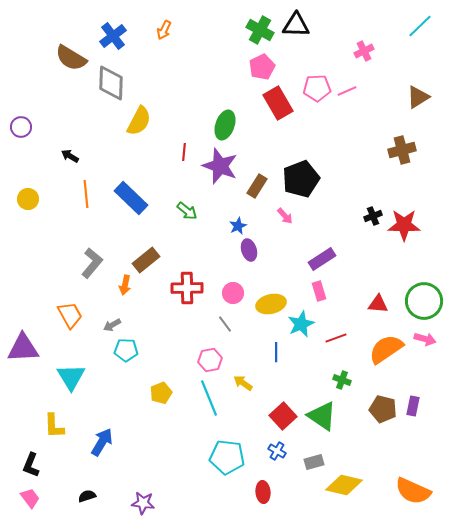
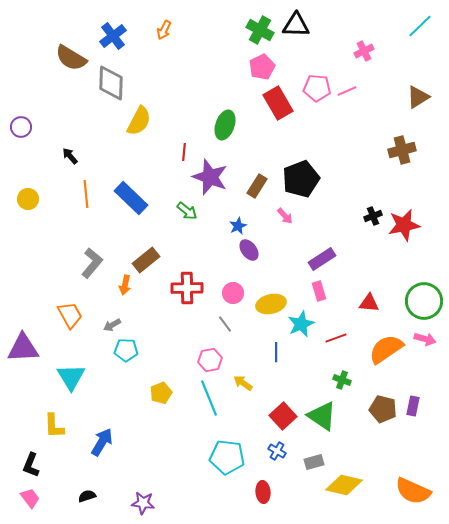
pink pentagon at (317, 88): rotated 8 degrees clockwise
black arrow at (70, 156): rotated 18 degrees clockwise
purple star at (220, 166): moved 10 px left, 11 px down
red star at (404, 225): rotated 12 degrees counterclockwise
purple ellipse at (249, 250): rotated 20 degrees counterclockwise
red triangle at (378, 304): moved 9 px left, 1 px up
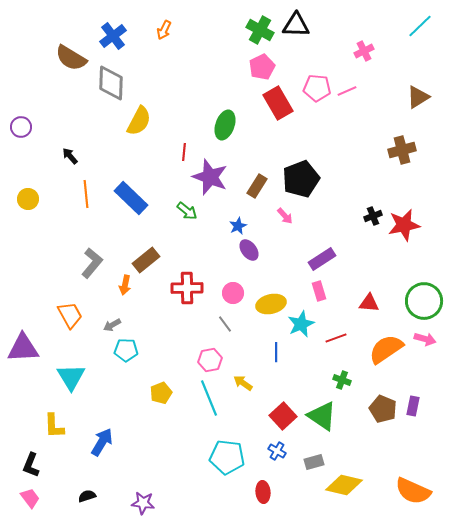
brown pentagon at (383, 409): rotated 8 degrees clockwise
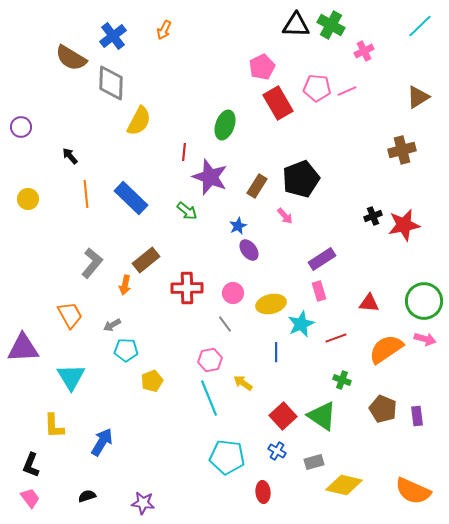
green cross at (260, 30): moved 71 px right, 5 px up
yellow pentagon at (161, 393): moved 9 px left, 12 px up
purple rectangle at (413, 406): moved 4 px right, 10 px down; rotated 18 degrees counterclockwise
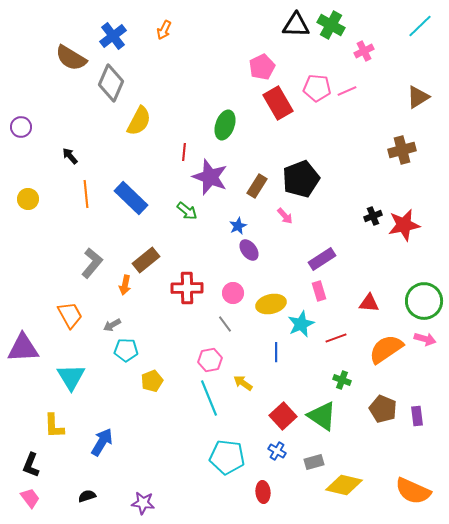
gray diamond at (111, 83): rotated 21 degrees clockwise
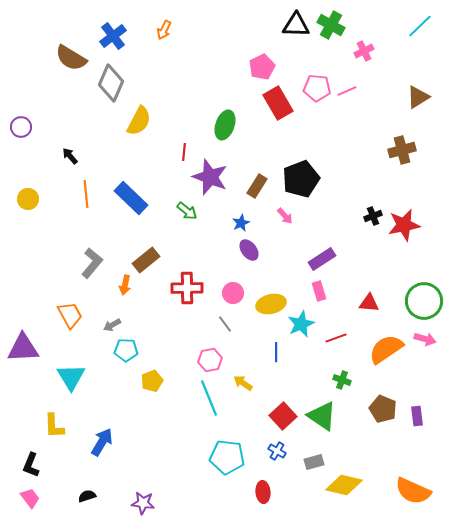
blue star at (238, 226): moved 3 px right, 3 px up
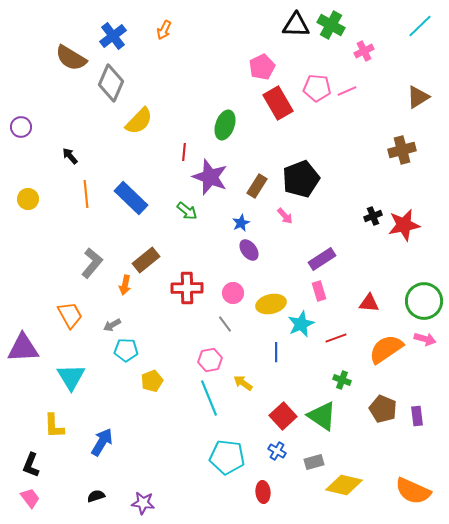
yellow semicircle at (139, 121): rotated 16 degrees clockwise
black semicircle at (87, 496): moved 9 px right
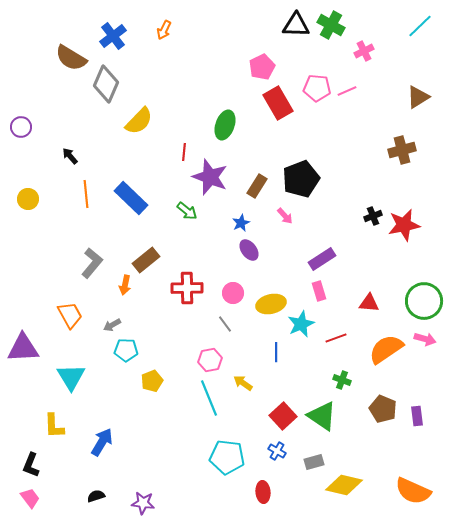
gray diamond at (111, 83): moved 5 px left, 1 px down
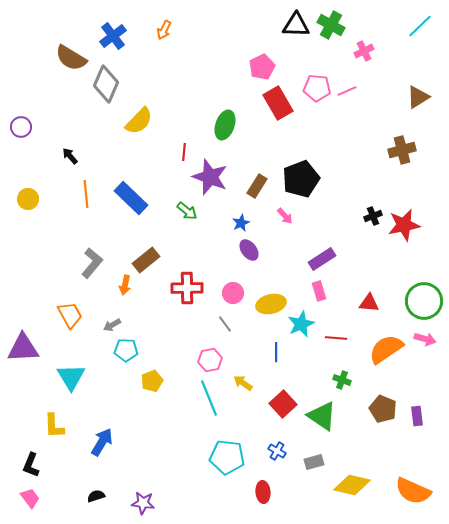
red line at (336, 338): rotated 25 degrees clockwise
red square at (283, 416): moved 12 px up
yellow diamond at (344, 485): moved 8 px right
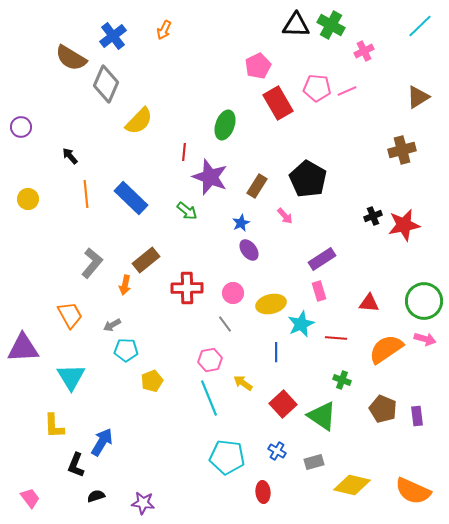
pink pentagon at (262, 67): moved 4 px left, 1 px up
black pentagon at (301, 179): moved 7 px right; rotated 21 degrees counterclockwise
black L-shape at (31, 465): moved 45 px right
